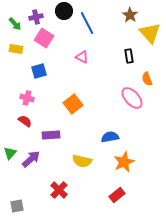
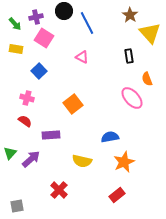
blue square: rotated 28 degrees counterclockwise
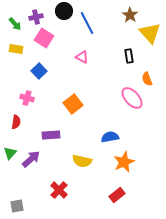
red semicircle: moved 9 px left, 1 px down; rotated 64 degrees clockwise
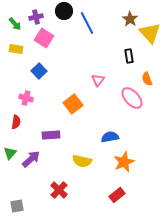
brown star: moved 4 px down
pink triangle: moved 16 px right, 23 px down; rotated 40 degrees clockwise
pink cross: moved 1 px left
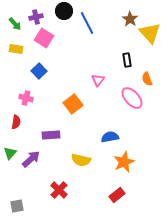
black rectangle: moved 2 px left, 4 px down
yellow semicircle: moved 1 px left, 1 px up
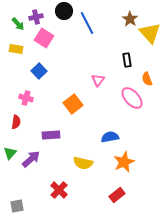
green arrow: moved 3 px right
yellow semicircle: moved 2 px right, 3 px down
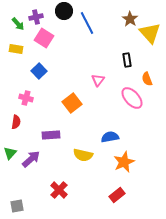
orange square: moved 1 px left, 1 px up
yellow semicircle: moved 8 px up
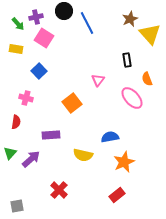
brown star: rotated 14 degrees clockwise
yellow triangle: moved 1 px down
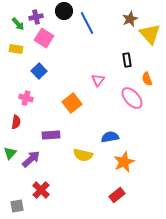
red cross: moved 18 px left
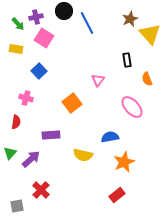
pink ellipse: moved 9 px down
